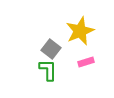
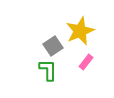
gray square: moved 2 px right, 3 px up; rotated 18 degrees clockwise
pink rectangle: rotated 35 degrees counterclockwise
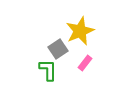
gray square: moved 5 px right, 3 px down
pink rectangle: moved 1 px left, 1 px down
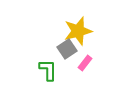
yellow star: moved 2 px left; rotated 8 degrees clockwise
gray square: moved 9 px right
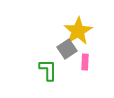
yellow star: rotated 16 degrees counterclockwise
pink rectangle: moved 1 px up; rotated 35 degrees counterclockwise
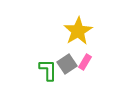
gray square: moved 15 px down
pink rectangle: rotated 28 degrees clockwise
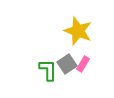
yellow star: rotated 20 degrees counterclockwise
pink rectangle: moved 2 px left, 2 px down
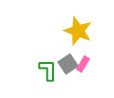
gray square: moved 1 px right
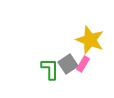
yellow star: moved 12 px right, 9 px down
green L-shape: moved 2 px right, 1 px up
